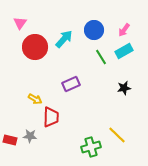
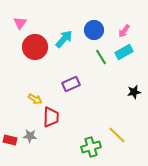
pink arrow: moved 1 px down
cyan rectangle: moved 1 px down
black star: moved 10 px right, 4 px down
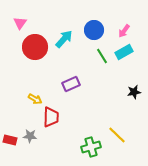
green line: moved 1 px right, 1 px up
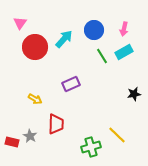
pink arrow: moved 2 px up; rotated 24 degrees counterclockwise
black star: moved 2 px down
red trapezoid: moved 5 px right, 7 px down
gray star: rotated 24 degrees clockwise
red rectangle: moved 2 px right, 2 px down
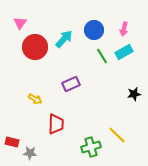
gray star: moved 17 px down; rotated 24 degrees counterclockwise
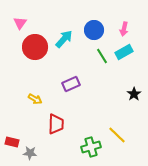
black star: rotated 24 degrees counterclockwise
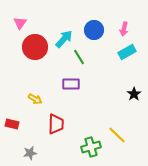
cyan rectangle: moved 3 px right
green line: moved 23 px left, 1 px down
purple rectangle: rotated 24 degrees clockwise
red rectangle: moved 18 px up
gray star: rotated 16 degrees counterclockwise
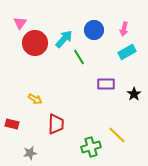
red circle: moved 4 px up
purple rectangle: moved 35 px right
